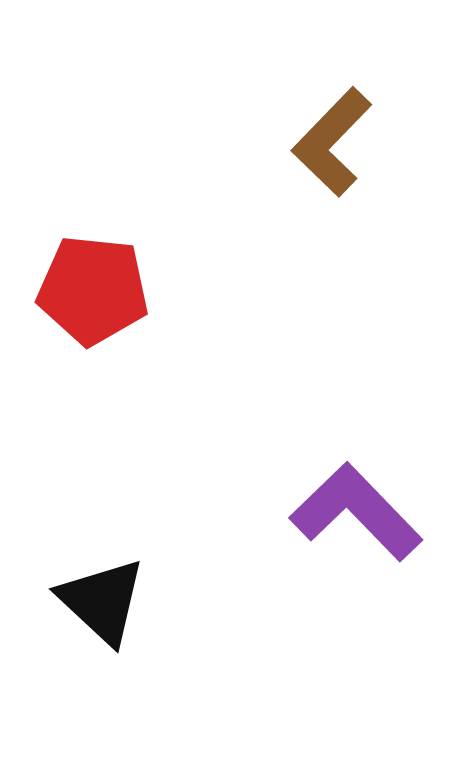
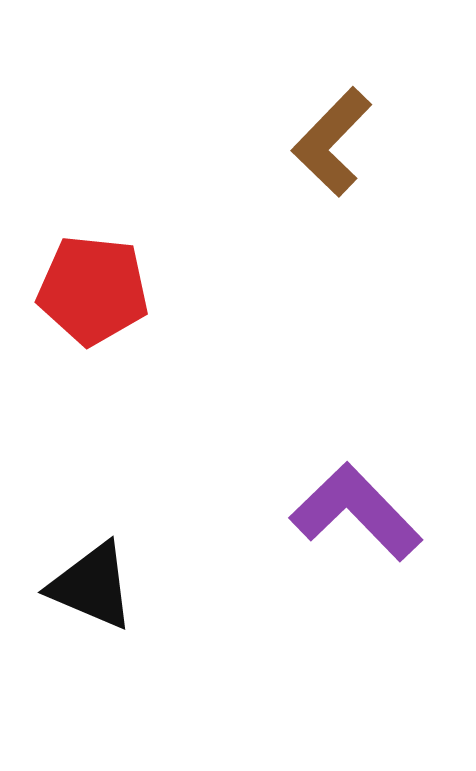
black triangle: moved 10 px left, 15 px up; rotated 20 degrees counterclockwise
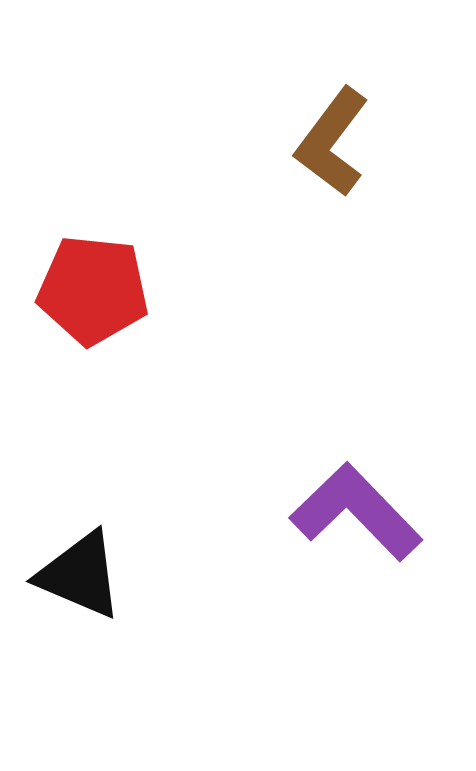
brown L-shape: rotated 7 degrees counterclockwise
black triangle: moved 12 px left, 11 px up
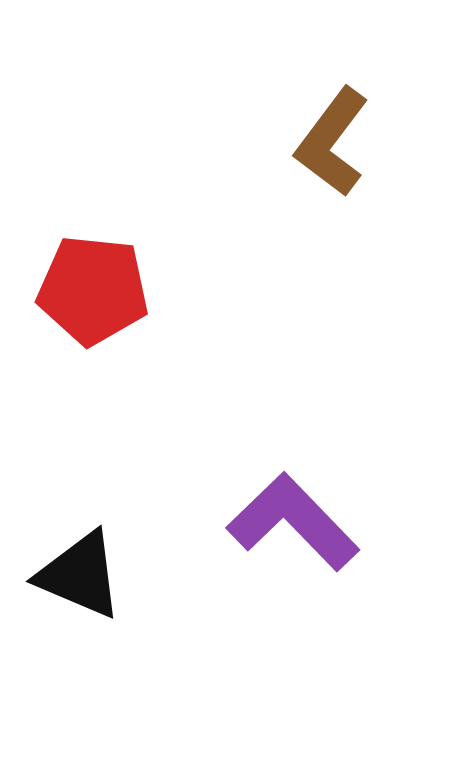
purple L-shape: moved 63 px left, 10 px down
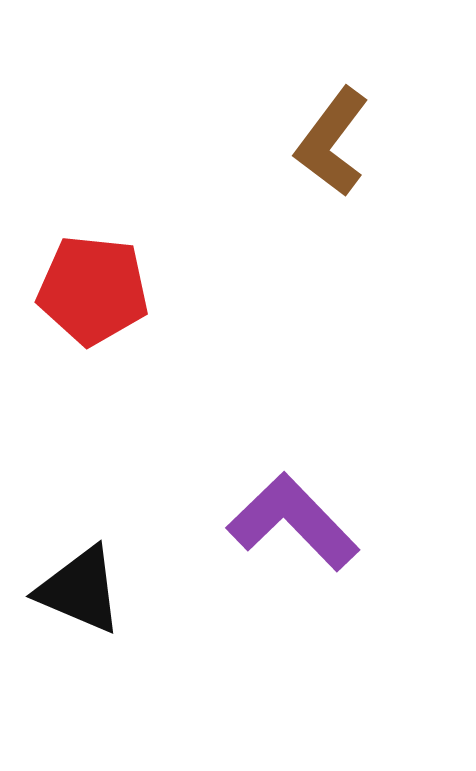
black triangle: moved 15 px down
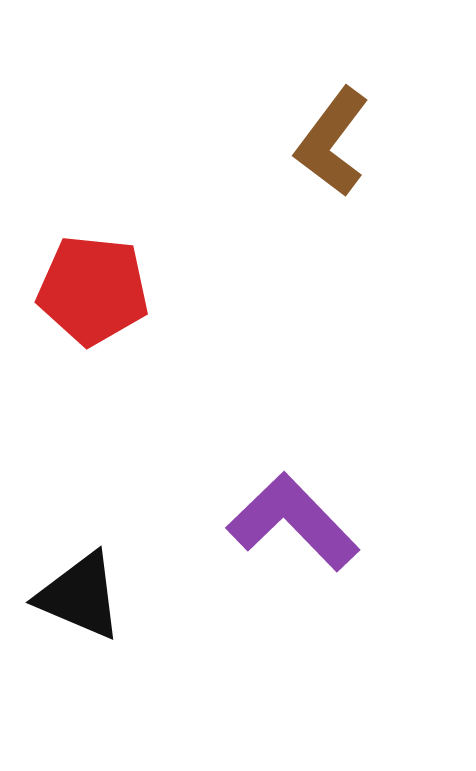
black triangle: moved 6 px down
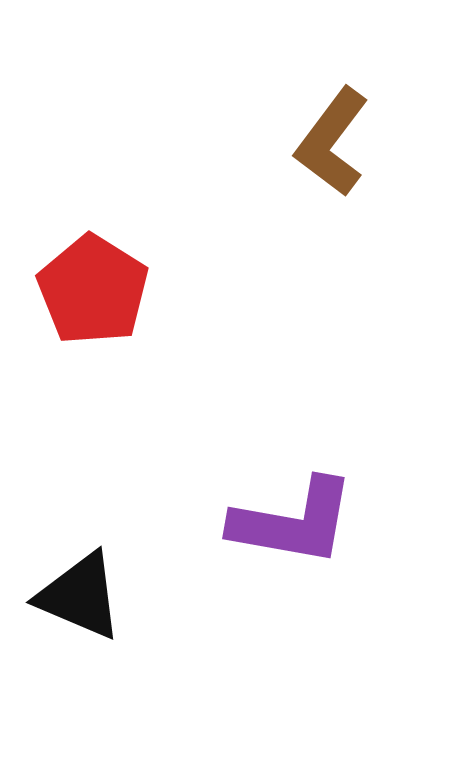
red pentagon: rotated 26 degrees clockwise
purple L-shape: rotated 144 degrees clockwise
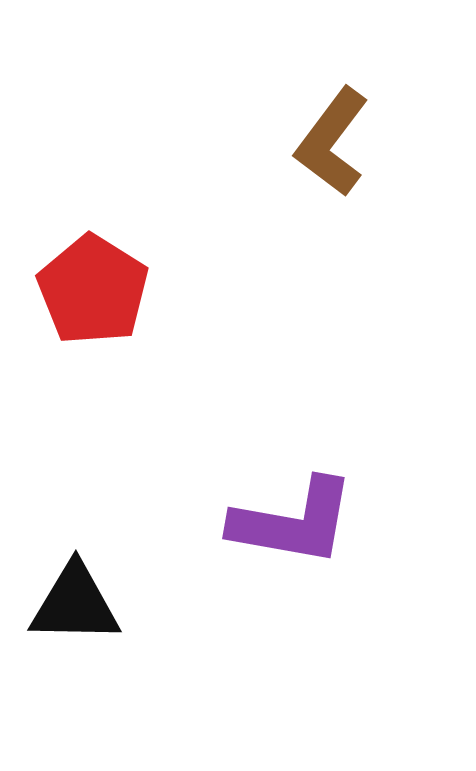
black triangle: moved 5 px left, 8 px down; rotated 22 degrees counterclockwise
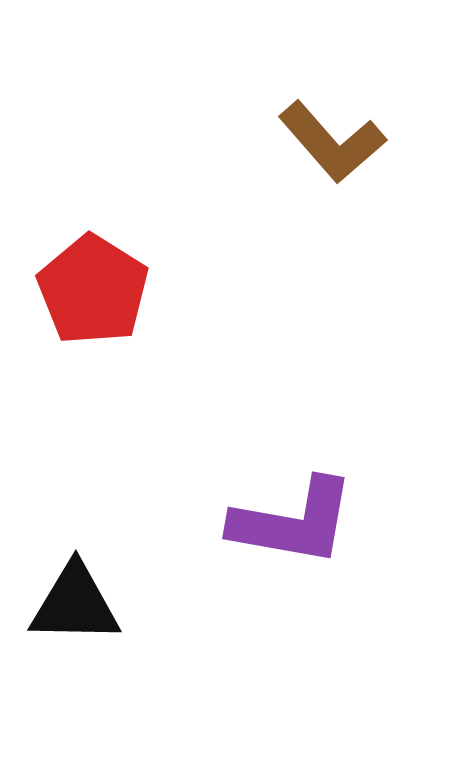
brown L-shape: rotated 78 degrees counterclockwise
